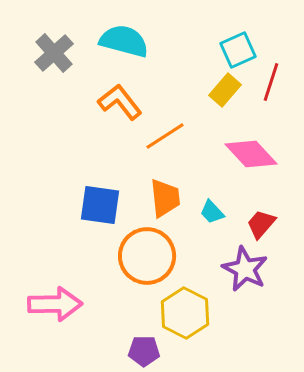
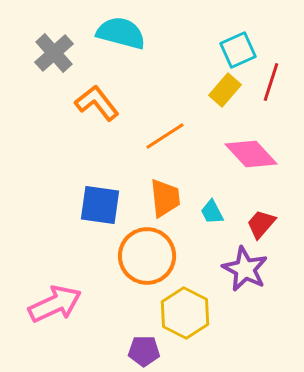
cyan semicircle: moved 3 px left, 8 px up
orange L-shape: moved 23 px left, 1 px down
cyan trapezoid: rotated 16 degrees clockwise
pink arrow: rotated 24 degrees counterclockwise
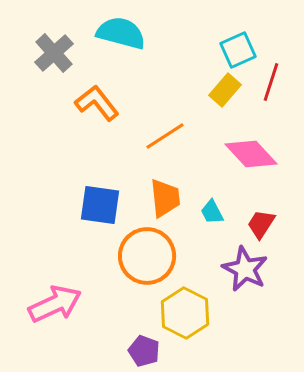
red trapezoid: rotated 8 degrees counterclockwise
purple pentagon: rotated 20 degrees clockwise
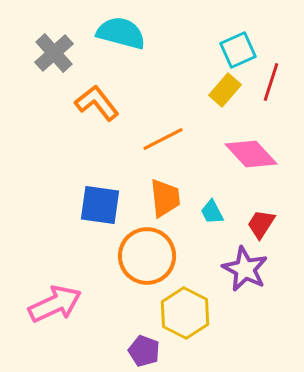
orange line: moved 2 px left, 3 px down; rotated 6 degrees clockwise
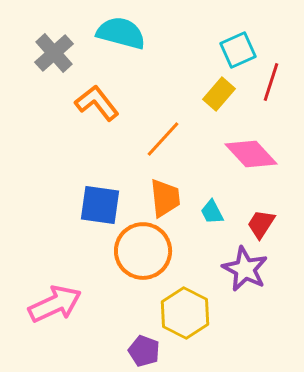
yellow rectangle: moved 6 px left, 4 px down
orange line: rotated 21 degrees counterclockwise
orange circle: moved 4 px left, 5 px up
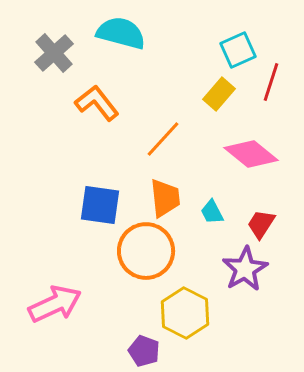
pink diamond: rotated 8 degrees counterclockwise
orange circle: moved 3 px right
purple star: rotated 15 degrees clockwise
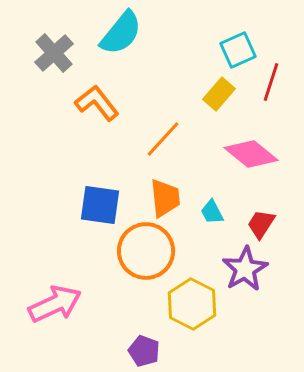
cyan semicircle: rotated 114 degrees clockwise
yellow hexagon: moved 7 px right, 9 px up
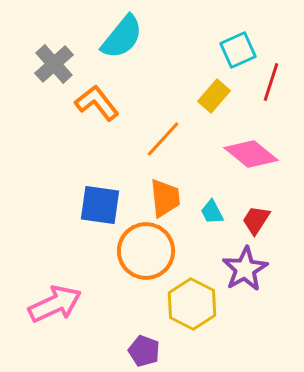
cyan semicircle: moved 1 px right, 4 px down
gray cross: moved 11 px down
yellow rectangle: moved 5 px left, 2 px down
red trapezoid: moved 5 px left, 4 px up
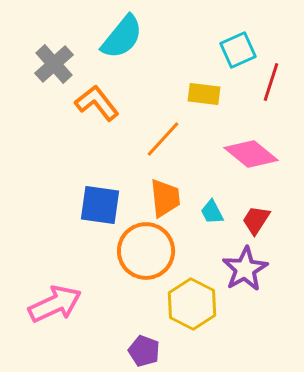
yellow rectangle: moved 10 px left, 2 px up; rotated 56 degrees clockwise
